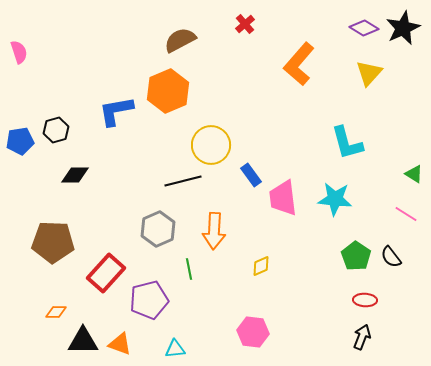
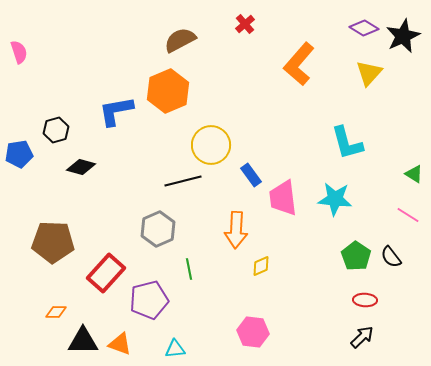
black star: moved 8 px down
blue pentagon: moved 1 px left, 13 px down
black diamond: moved 6 px right, 8 px up; rotated 16 degrees clockwise
pink line: moved 2 px right, 1 px down
orange arrow: moved 22 px right, 1 px up
black arrow: rotated 25 degrees clockwise
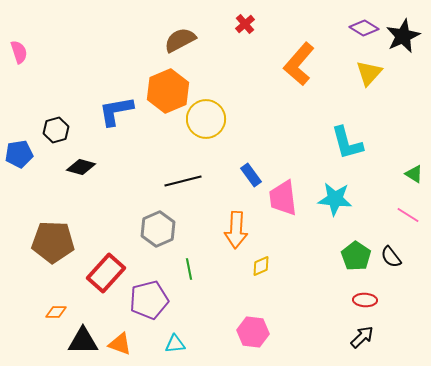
yellow circle: moved 5 px left, 26 px up
cyan triangle: moved 5 px up
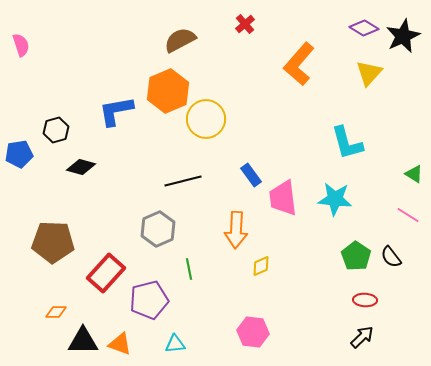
pink semicircle: moved 2 px right, 7 px up
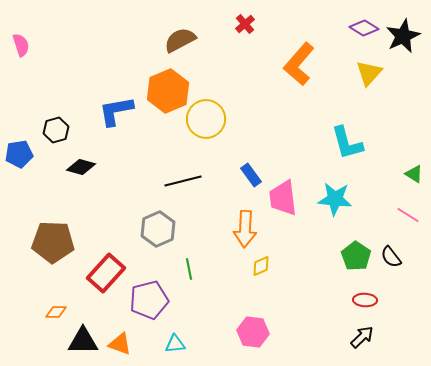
orange arrow: moved 9 px right, 1 px up
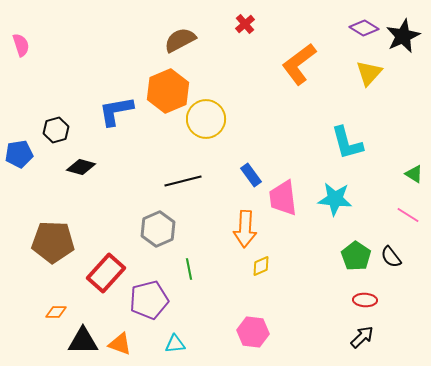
orange L-shape: rotated 12 degrees clockwise
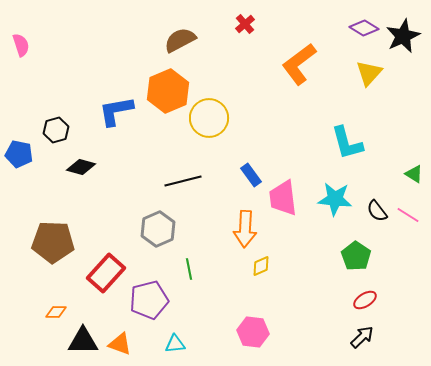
yellow circle: moved 3 px right, 1 px up
blue pentagon: rotated 20 degrees clockwise
black semicircle: moved 14 px left, 46 px up
red ellipse: rotated 35 degrees counterclockwise
